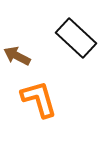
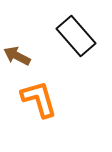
black rectangle: moved 2 px up; rotated 6 degrees clockwise
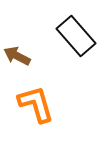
orange L-shape: moved 3 px left, 5 px down
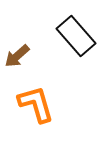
brown arrow: rotated 68 degrees counterclockwise
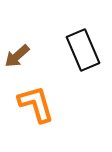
black rectangle: moved 7 px right, 14 px down; rotated 18 degrees clockwise
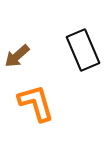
orange L-shape: moved 1 px up
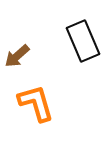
black rectangle: moved 9 px up
